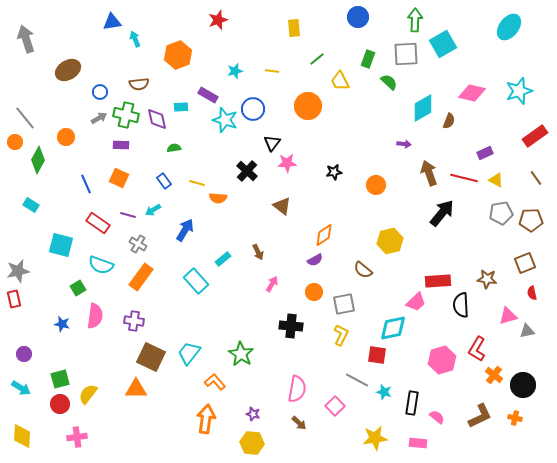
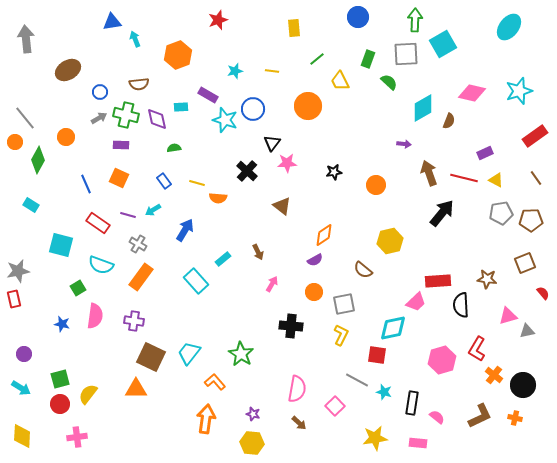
gray arrow at (26, 39): rotated 12 degrees clockwise
red semicircle at (532, 293): moved 11 px right; rotated 152 degrees clockwise
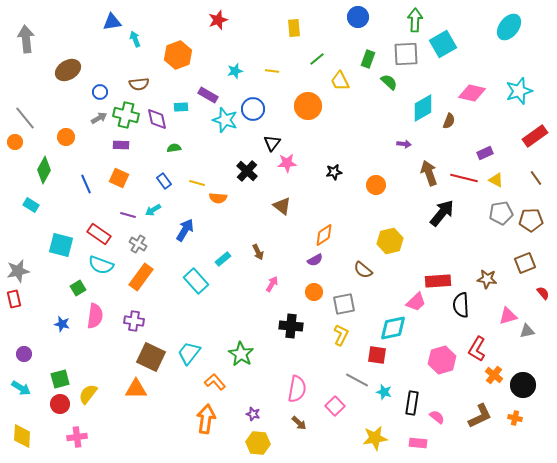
green diamond at (38, 160): moved 6 px right, 10 px down
red rectangle at (98, 223): moved 1 px right, 11 px down
yellow hexagon at (252, 443): moved 6 px right
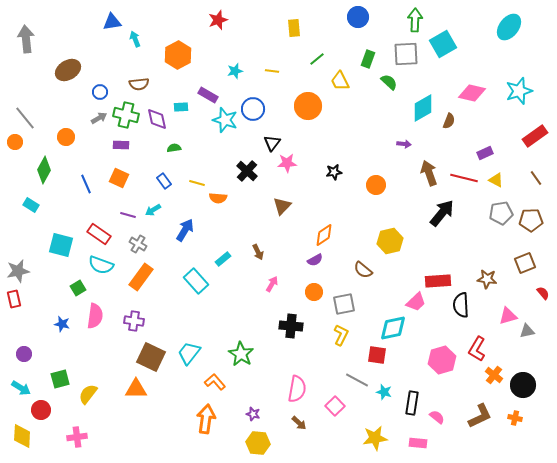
orange hexagon at (178, 55): rotated 8 degrees counterclockwise
brown triangle at (282, 206): rotated 36 degrees clockwise
red circle at (60, 404): moved 19 px left, 6 px down
